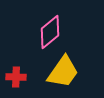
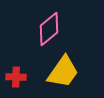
pink diamond: moved 1 px left, 3 px up
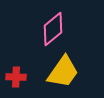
pink diamond: moved 4 px right
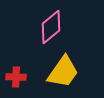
pink diamond: moved 2 px left, 2 px up
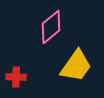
yellow trapezoid: moved 13 px right, 6 px up
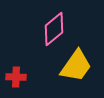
pink diamond: moved 3 px right, 2 px down
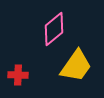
red cross: moved 2 px right, 2 px up
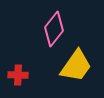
pink diamond: rotated 12 degrees counterclockwise
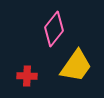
red cross: moved 9 px right, 1 px down
